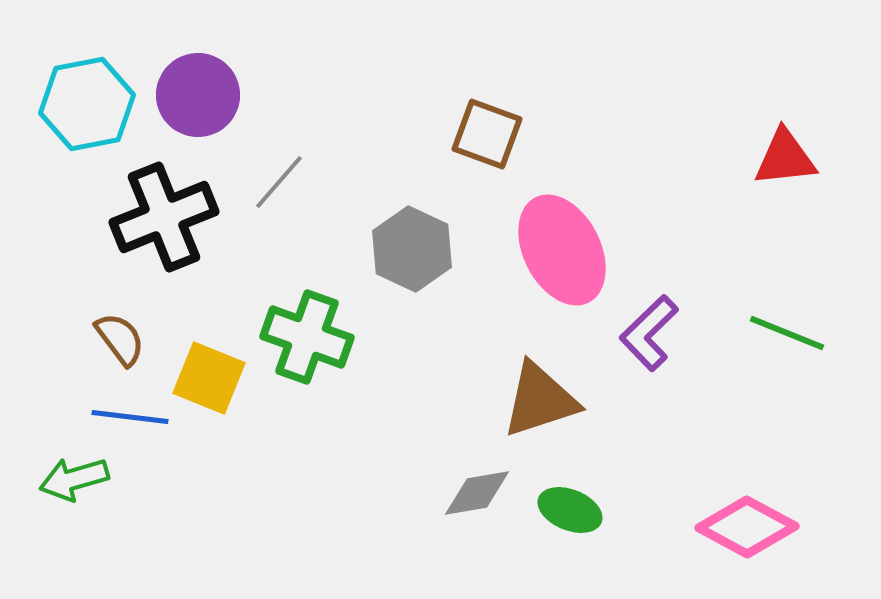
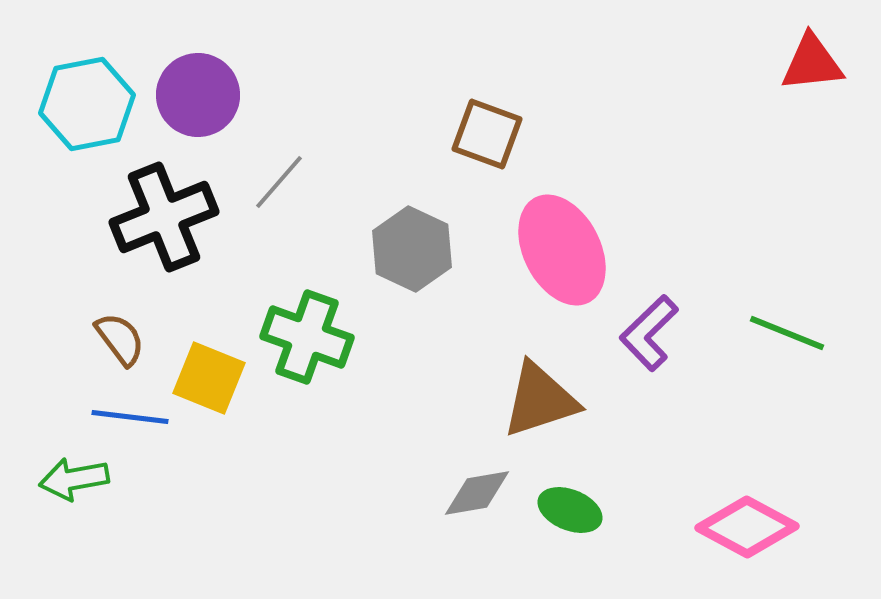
red triangle: moved 27 px right, 95 px up
green arrow: rotated 6 degrees clockwise
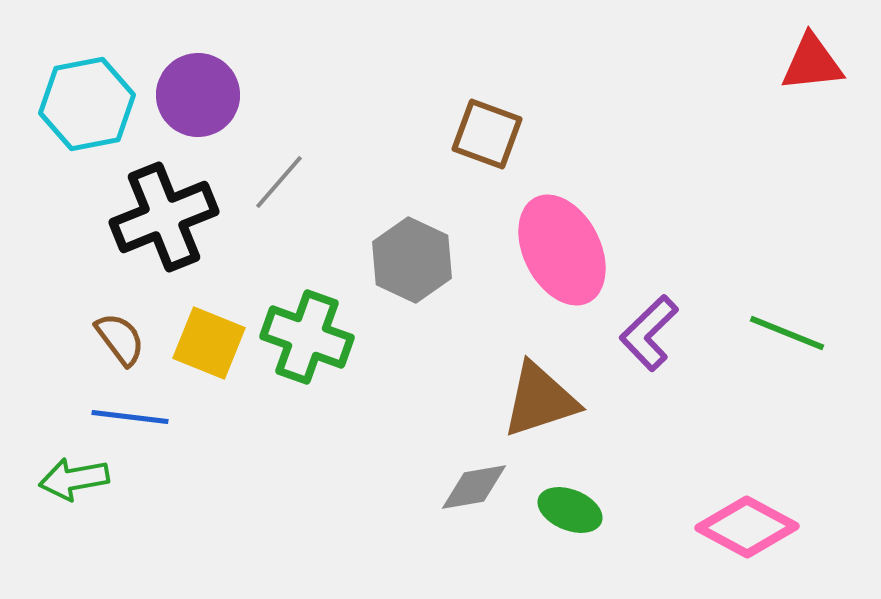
gray hexagon: moved 11 px down
yellow square: moved 35 px up
gray diamond: moved 3 px left, 6 px up
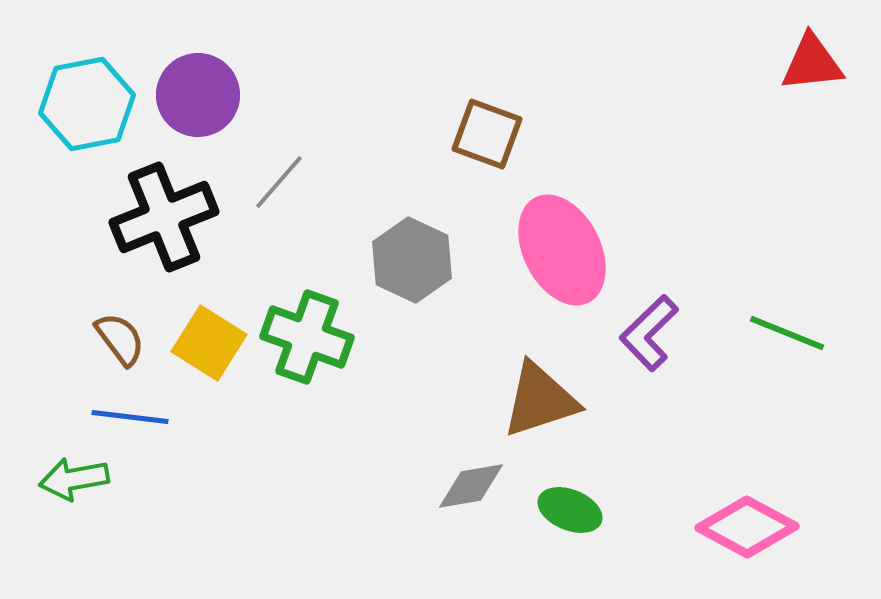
yellow square: rotated 10 degrees clockwise
gray diamond: moved 3 px left, 1 px up
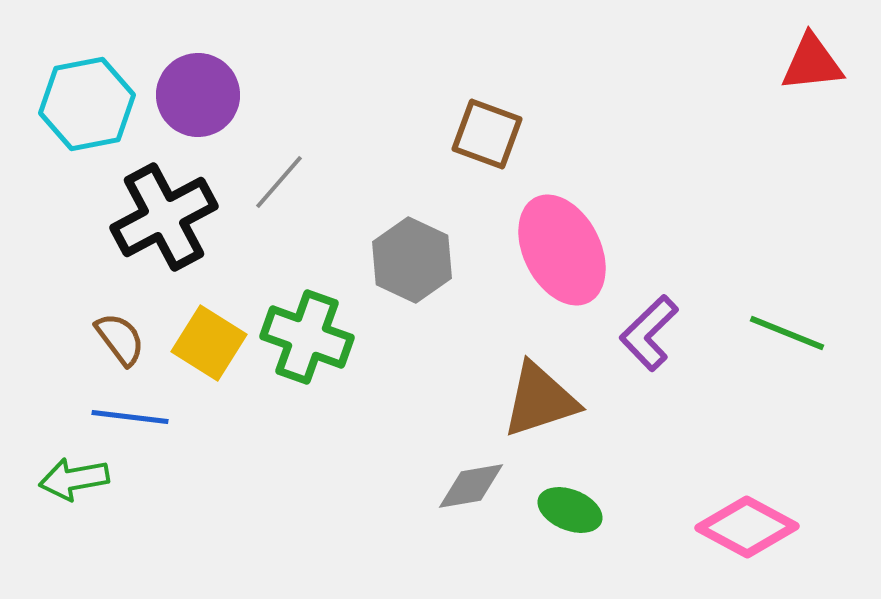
black cross: rotated 6 degrees counterclockwise
